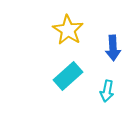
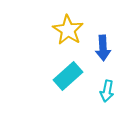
blue arrow: moved 10 px left
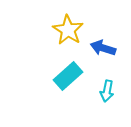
blue arrow: rotated 110 degrees clockwise
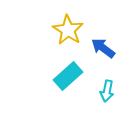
blue arrow: rotated 20 degrees clockwise
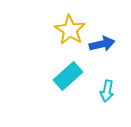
yellow star: moved 2 px right
blue arrow: moved 1 px left, 4 px up; rotated 130 degrees clockwise
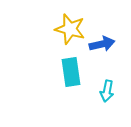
yellow star: moved 1 px up; rotated 16 degrees counterclockwise
cyan rectangle: moved 3 px right, 4 px up; rotated 56 degrees counterclockwise
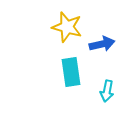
yellow star: moved 3 px left, 2 px up
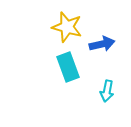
cyan rectangle: moved 3 px left, 5 px up; rotated 12 degrees counterclockwise
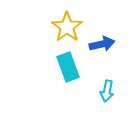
yellow star: rotated 20 degrees clockwise
